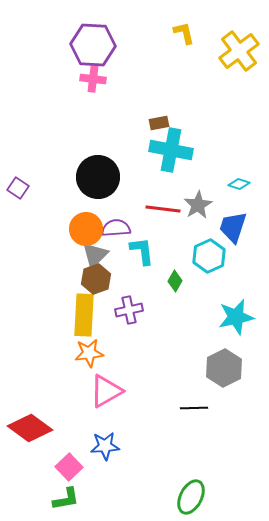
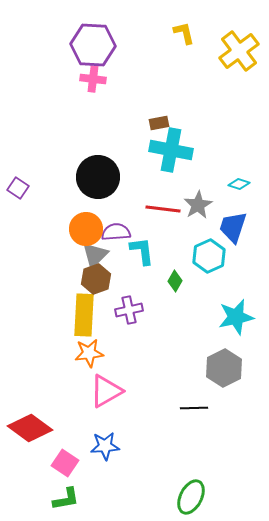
purple semicircle: moved 4 px down
pink square: moved 4 px left, 4 px up; rotated 12 degrees counterclockwise
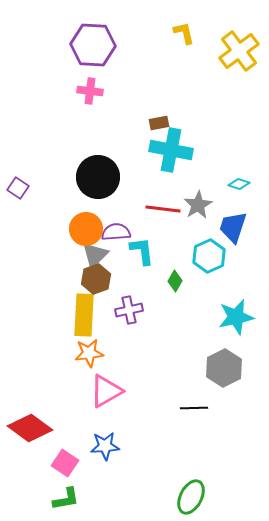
pink cross: moved 3 px left, 12 px down
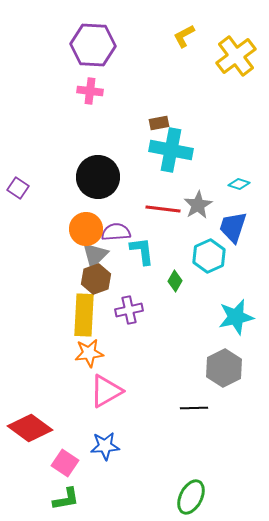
yellow L-shape: moved 3 px down; rotated 105 degrees counterclockwise
yellow cross: moved 3 px left, 5 px down
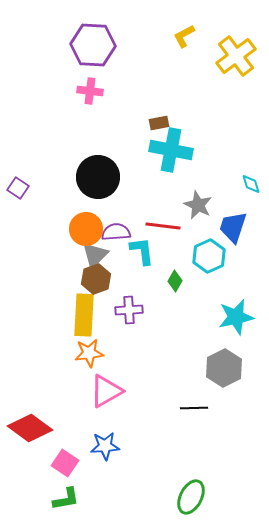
cyan diamond: moved 12 px right; rotated 55 degrees clockwise
gray star: rotated 16 degrees counterclockwise
red line: moved 17 px down
purple cross: rotated 8 degrees clockwise
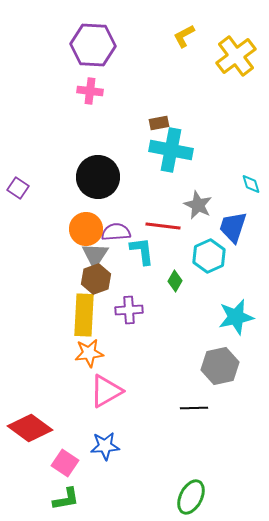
gray triangle: rotated 12 degrees counterclockwise
gray hexagon: moved 4 px left, 2 px up; rotated 15 degrees clockwise
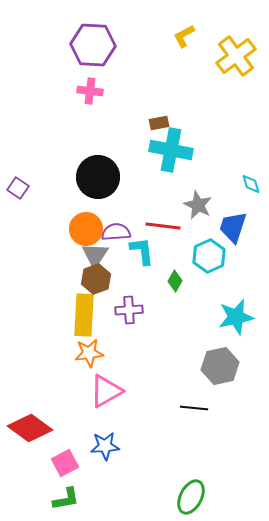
black line: rotated 8 degrees clockwise
pink square: rotated 28 degrees clockwise
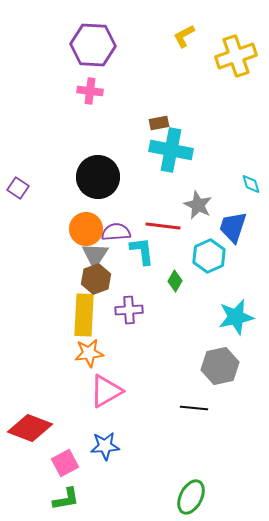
yellow cross: rotated 18 degrees clockwise
red diamond: rotated 15 degrees counterclockwise
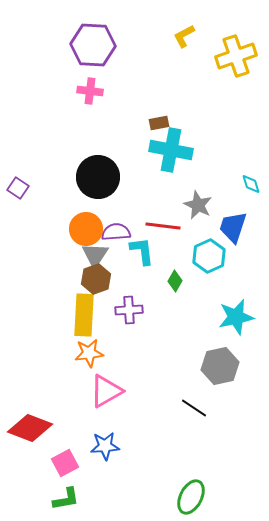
black line: rotated 28 degrees clockwise
